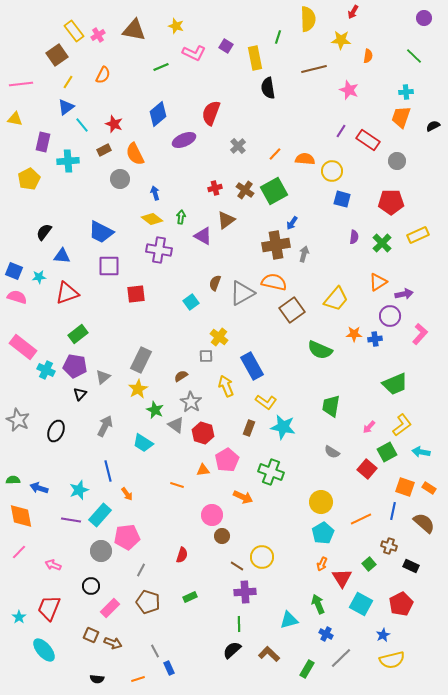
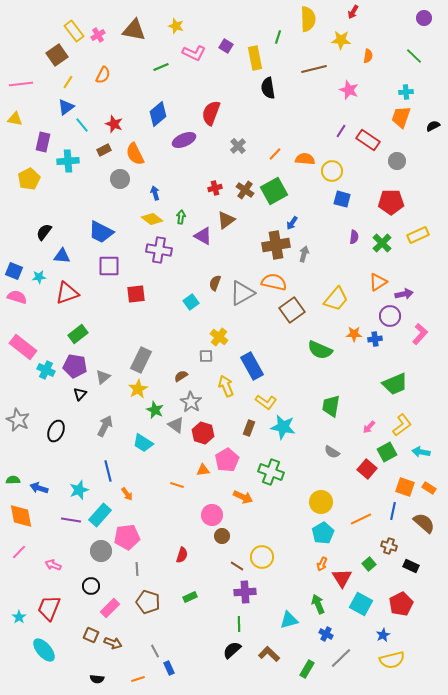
gray line at (141, 570): moved 4 px left, 1 px up; rotated 32 degrees counterclockwise
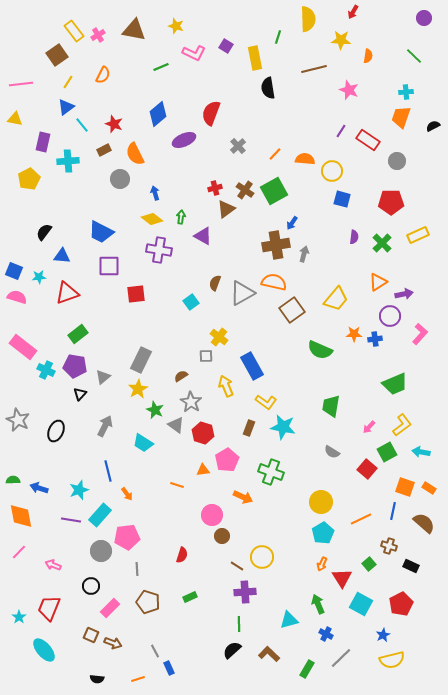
brown triangle at (226, 220): moved 11 px up
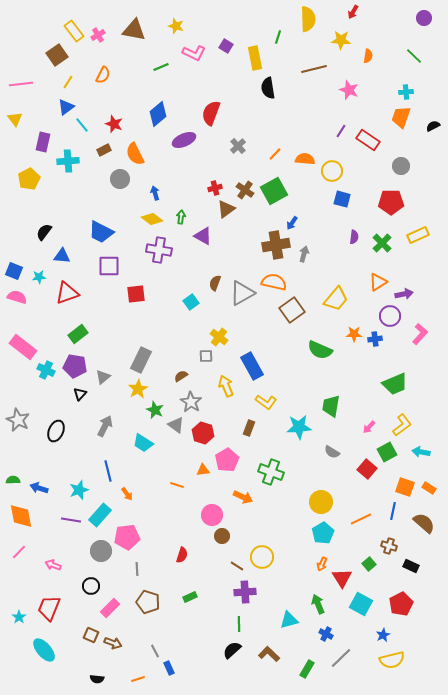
yellow triangle at (15, 119): rotated 42 degrees clockwise
gray circle at (397, 161): moved 4 px right, 5 px down
cyan star at (283, 427): moved 16 px right; rotated 15 degrees counterclockwise
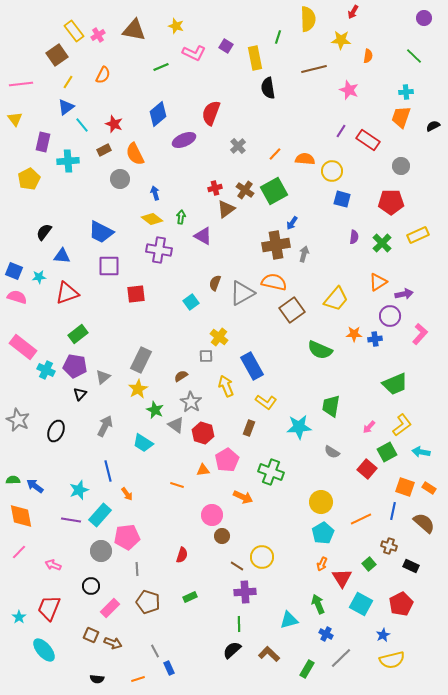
blue arrow at (39, 488): moved 4 px left, 2 px up; rotated 18 degrees clockwise
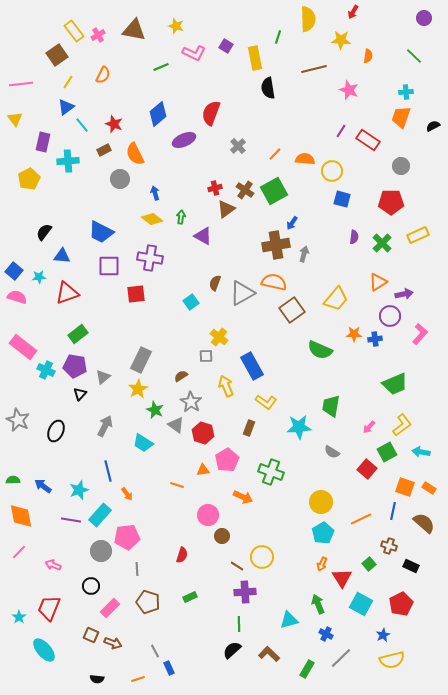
purple cross at (159, 250): moved 9 px left, 8 px down
blue square at (14, 271): rotated 18 degrees clockwise
blue arrow at (35, 486): moved 8 px right
pink circle at (212, 515): moved 4 px left
